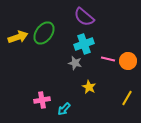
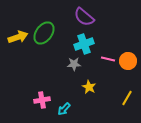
gray star: moved 1 px left, 1 px down; rotated 16 degrees counterclockwise
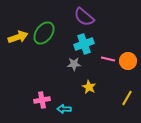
cyan arrow: rotated 48 degrees clockwise
